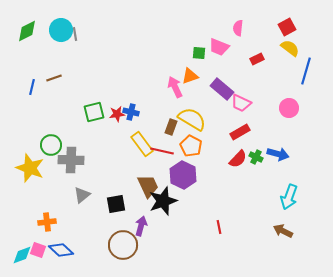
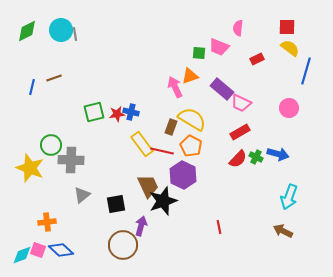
red square at (287, 27): rotated 30 degrees clockwise
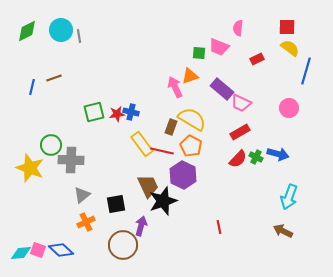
gray line at (75, 34): moved 4 px right, 2 px down
orange cross at (47, 222): moved 39 px right; rotated 18 degrees counterclockwise
cyan diamond at (22, 255): moved 1 px left, 2 px up; rotated 15 degrees clockwise
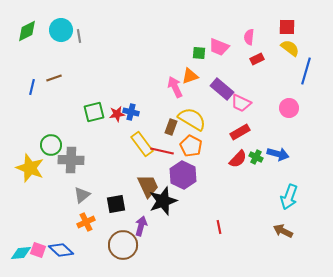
pink semicircle at (238, 28): moved 11 px right, 9 px down
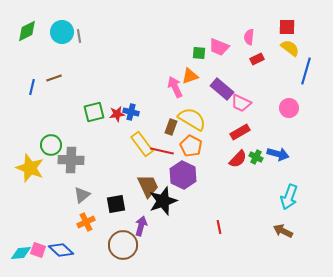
cyan circle at (61, 30): moved 1 px right, 2 px down
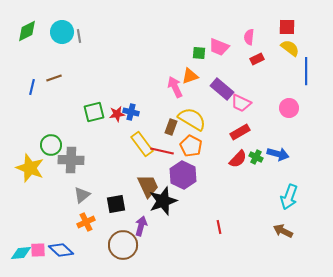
blue line at (306, 71): rotated 16 degrees counterclockwise
pink square at (38, 250): rotated 21 degrees counterclockwise
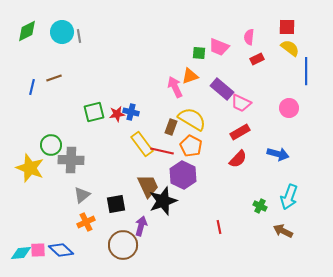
green cross at (256, 157): moved 4 px right, 49 px down
